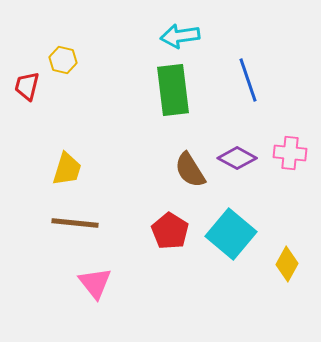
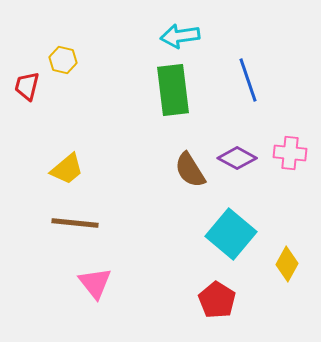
yellow trapezoid: rotated 33 degrees clockwise
red pentagon: moved 47 px right, 69 px down
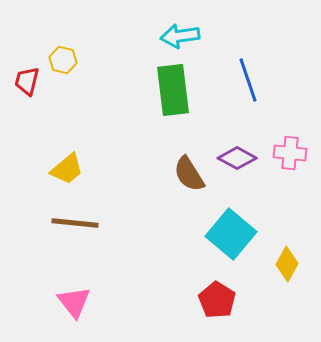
red trapezoid: moved 5 px up
brown semicircle: moved 1 px left, 4 px down
pink triangle: moved 21 px left, 19 px down
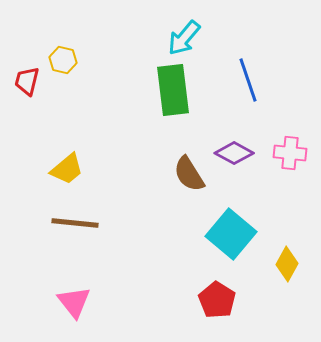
cyan arrow: moved 4 px right, 2 px down; rotated 42 degrees counterclockwise
purple diamond: moved 3 px left, 5 px up
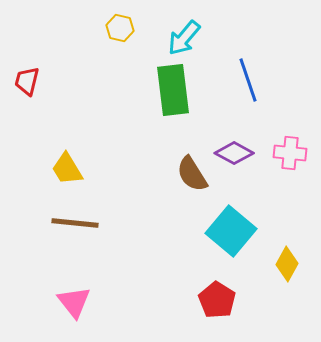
yellow hexagon: moved 57 px right, 32 px up
yellow trapezoid: rotated 99 degrees clockwise
brown semicircle: moved 3 px right
cyan square: moved 3 px up
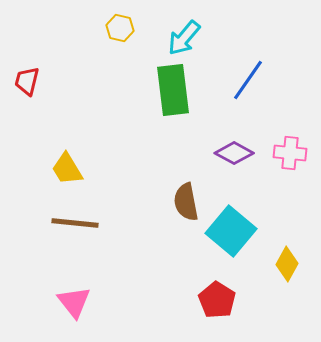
blue line: rotated 54 degrees clockwise
brown semicircle: moved 6 px left, 28 px down; rotated 21 degrees clockwise
